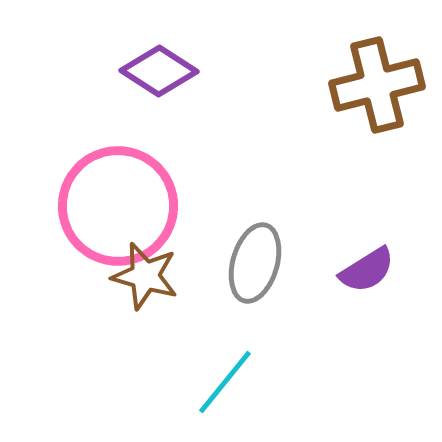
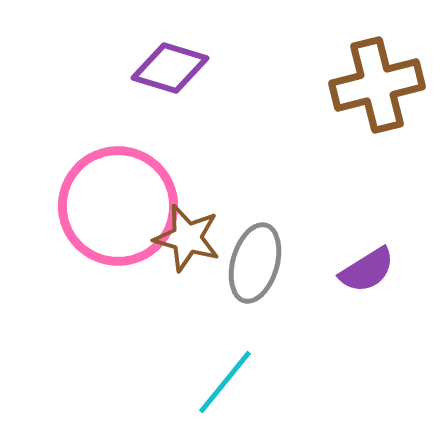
purple diamond: moved 11 px right, 3 px up; rotated 16 degrees counterclockwise
brown star: moved 42 px right, 38 px up
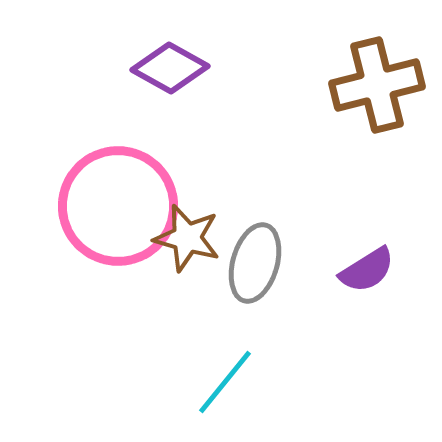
purple diamond: rotated 12 degrees clockwise
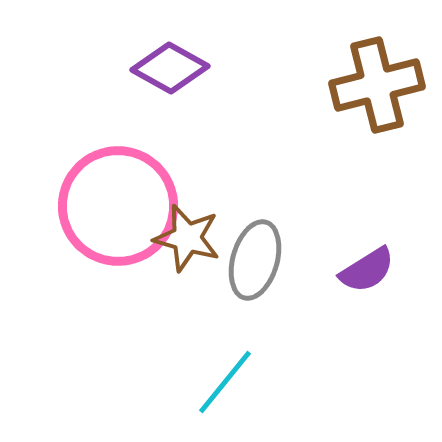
gray ellipse: moved 3 px up
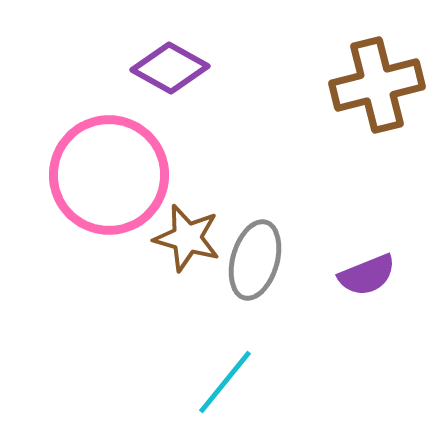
pink circle: moved 9 px left, 31 px up
purple semicircle: moved 5 px down; rotated 10 degrees clockwise
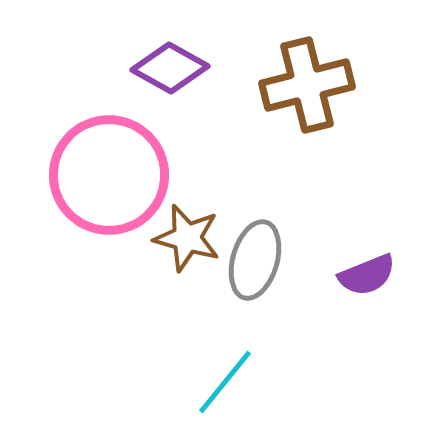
brown cross: moved 70 px left
